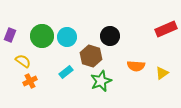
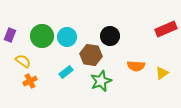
brown hexagon: moved 1 px up; rotated 10 degrees counterclockwise
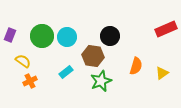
brown hexagon: moved 2 px right, 1 px down
orange semicircle: rotated 78 degrees counterclockwise
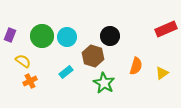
brown hexagon: rotated 10 degrees clockwise
green star: moved 3 px right, 2 px down; rotated 20 degrees counterclockwise
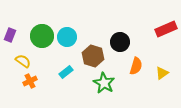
black circle: moved 10 px right, 6 px down
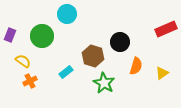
cyan circle: moved 23 px up
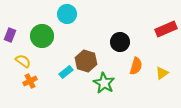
brown hexagon: moved 7 px left, 5 px down
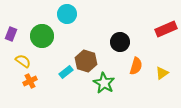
purple rectangle: moved 1 px right, 1 px up
